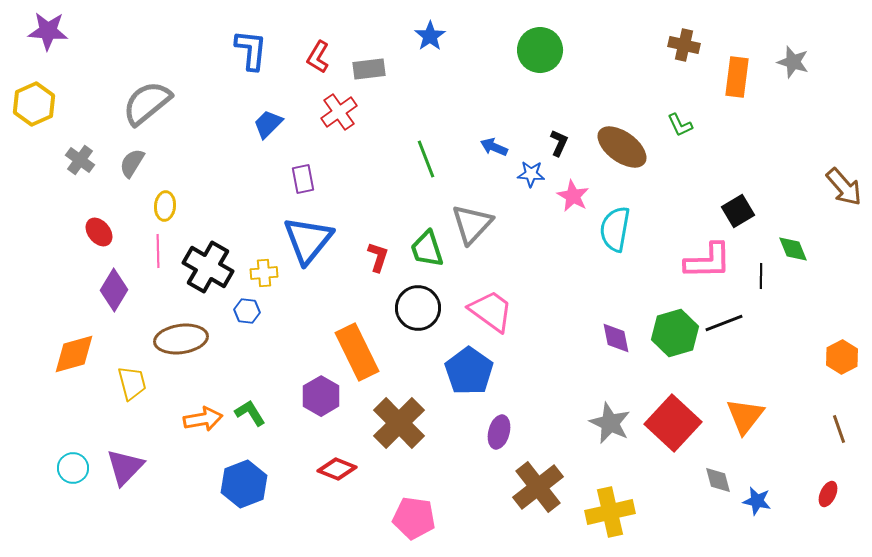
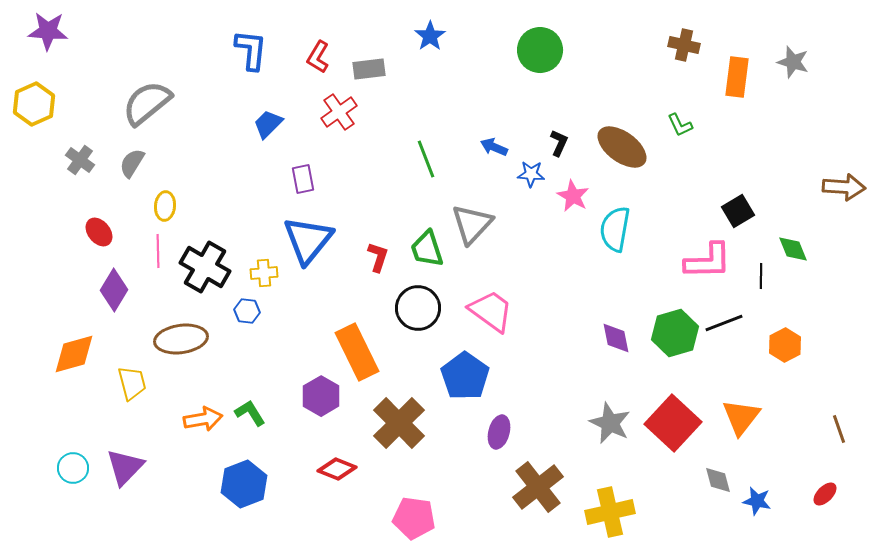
brown arrow at (844, 187): rotated 45 degrees counterclockwise
black cross at (208, 267): moved 3 px left
orange hexagon at (842, 357): moved 57 px left, 12 px up
blue pentagon at (469, 371): moved 4 px left, 5 px down
orange triangle at (745, 416): moved 4 px left, 1 px down
red ellipse at (828, 494): moved 3 px left; rotated 20 degrees clockwise
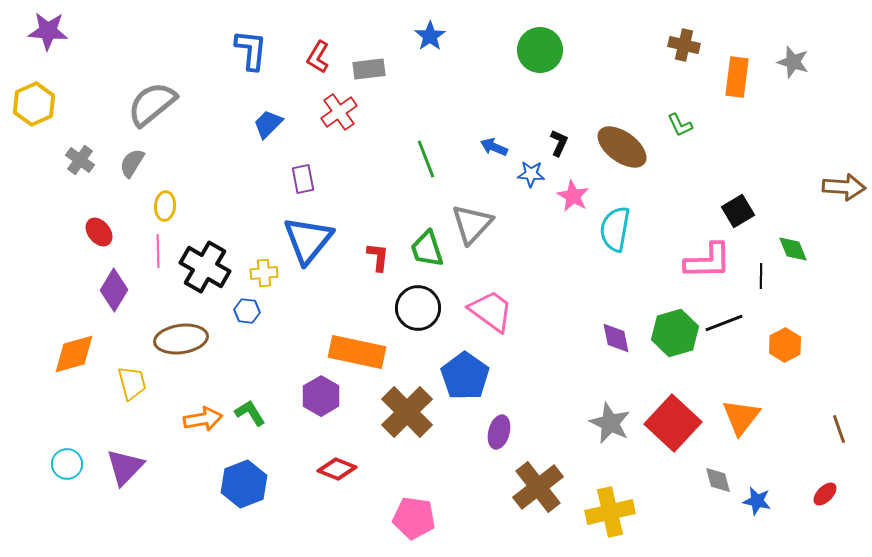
gray semicircle at (147, 103): moved 5 px right, 1 px down
red L-shape at (378, 257): rotated 12 degrees counterclockwise
orange rectangle at (357, 352): rotated 52 degrees counterclockwise
brown cross at (399, 423): moved 8 px right, 11 px up
cyan circle at (73, 468): moved 6 px left, 4 px up
